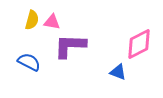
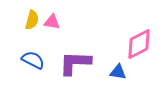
purple L-shape: moved 5 px right, 17 px down
blue semicircle: moved 4 px right, 2 px up
blue triangle: rotated 12 degrees counterclockwise
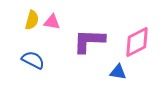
pink diamond: moved 2 px left, 2 px up
purple L-shape: moved 14 px right, 22 px up
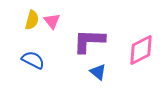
pink triangle: moved 1 px up; rotated 42 degrees clockwise
pink diamond: moved 4 px right, 8 px down
blue triangle: moved 20 px left; rotated 30 degrees clockwise
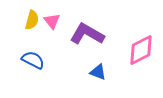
purple L-shape: moved 2 px left, 7 px up; rotated 28 degrees clockwise
blue triangle: rotated 18 degrees counterclockwise
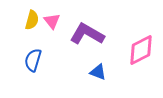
blue semicircle: rotated 100 degrees counterclockwise
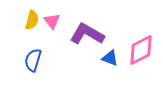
blue triangle: moved 12 px right, 14 px up
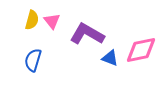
pink diamond: rotated 16 degrees clockwise
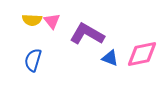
yellow semicircle: rotated 78 degrees clockwise
pink diamond: moved 1 px right, 4 px down
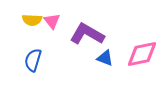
blue triangle: moved 5 px left
